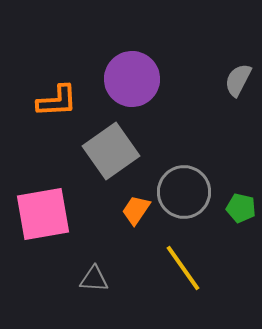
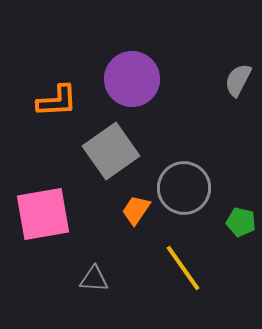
gray circle: moved 4 px up
green pentagon: moved 14 px down
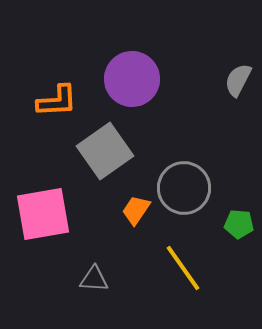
gray square: moved 6 px left
green pentagon: moved 2 px left, 2 px down; rotated 8 degrees counterclockwise
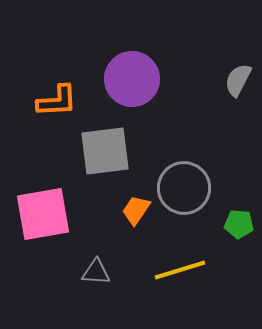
gray square: rotated 28 degrees clockwise
yellow line: moved 3 px left, 2 px down; rotated 72 degrees counterclockwise
gray triangle: moved 2 px right, 7 px up
